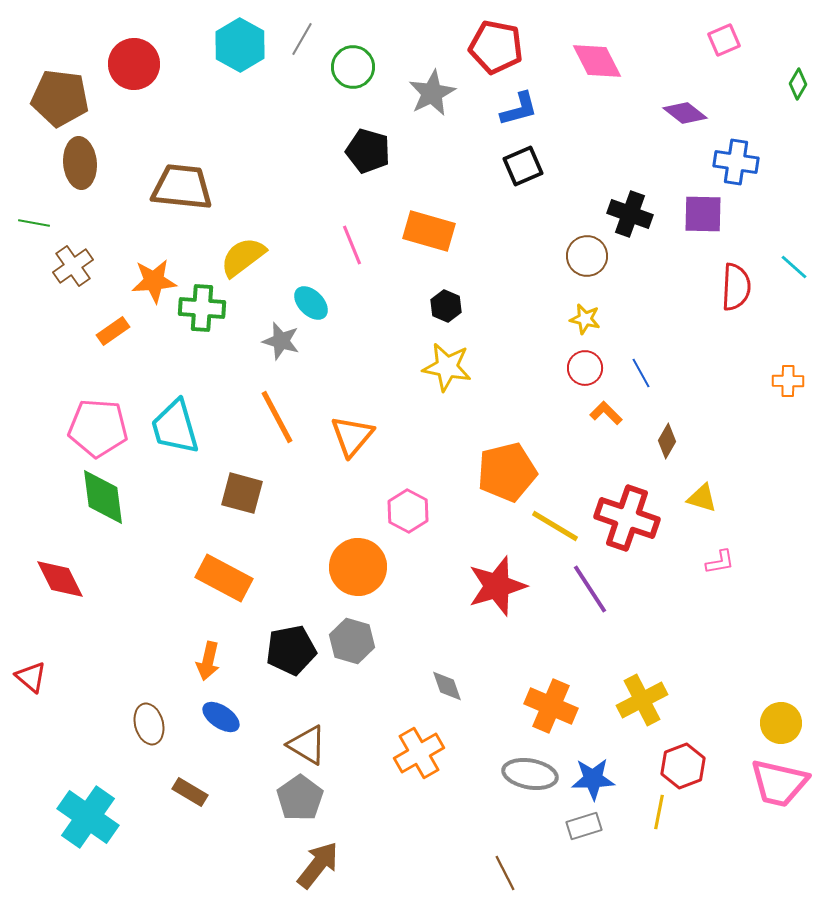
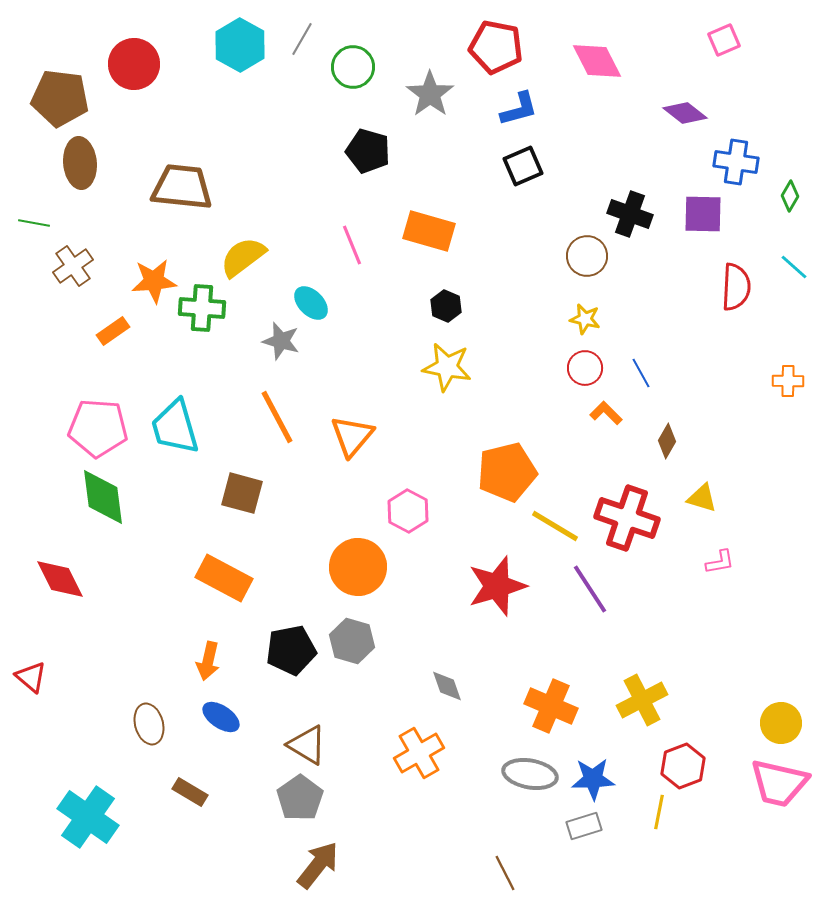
green diamond at (798, 84): moved 8 px left, 112 px down
gray star at (432, 93): moved 2 px left, 1 px down; rotated 9 degrees counterclockwise
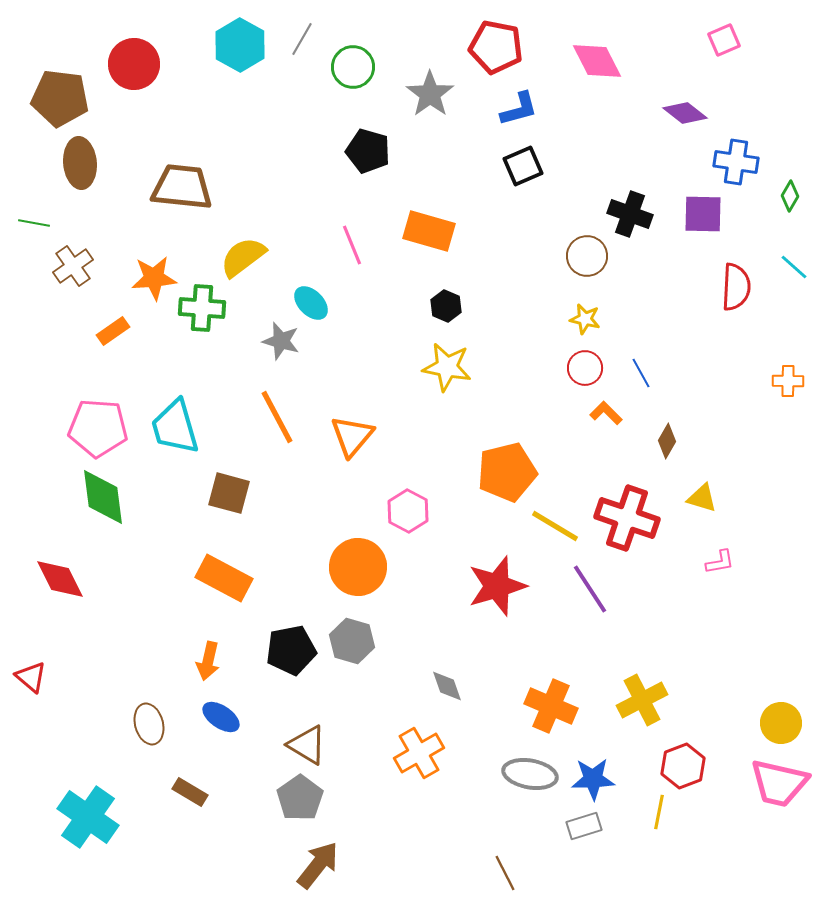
orange star at (154, 281): moved 3 px up
brown square at (242, 493): moved 13 px left
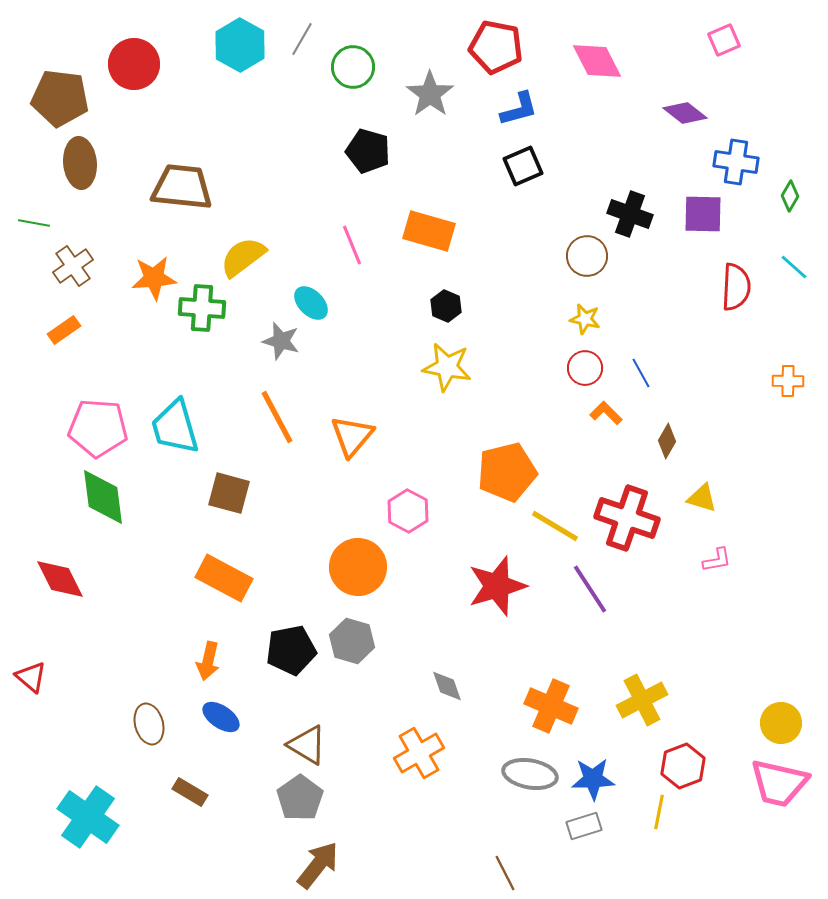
orange rectangle at (113, 331): moved 49 px left, 1 px up
pink L-shape at (720, 562): moved 3 px left, 2 px up
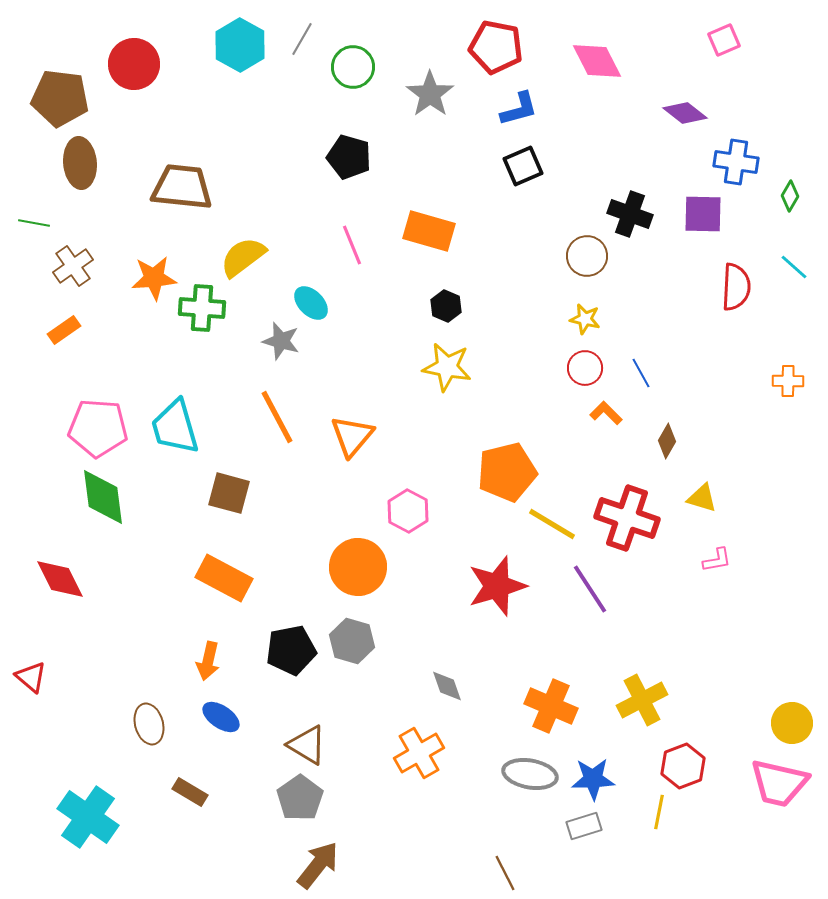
black pentagon at (368, 151): moved 19 px left, 6 px down
yellow line at (555, 526): moved 3 px left, 2 px up
yellow circle at (781, 723): moved 11 px right
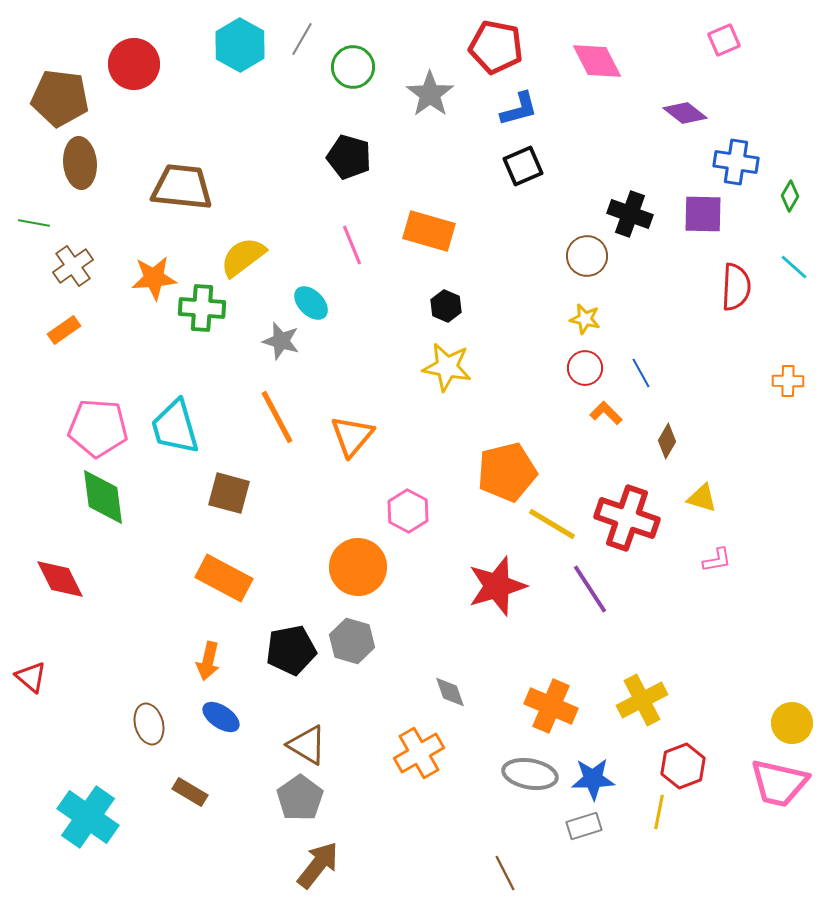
gray diamond at (447, 686): moved 3 px right, 6 px down
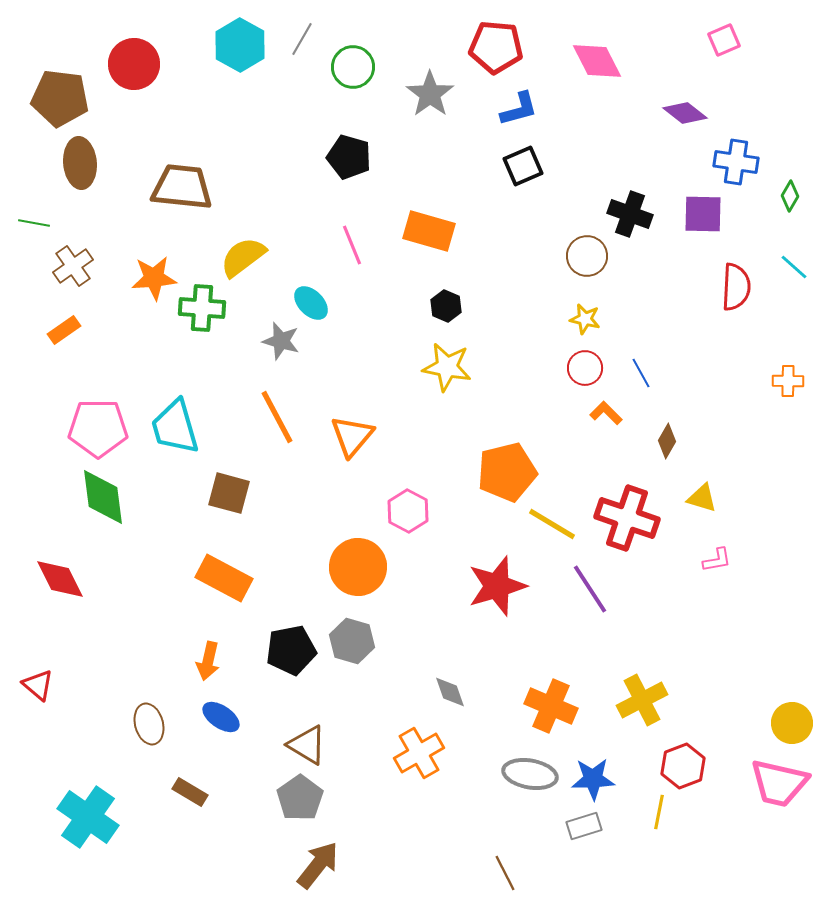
red pentagon at (496, 47): rotated 6 degrees counterclockwise
pink pentagon at (98, 428): rotated 4 degrees counterclockwise
red triangle at (31, 677): moved 7 px right, 8 px down
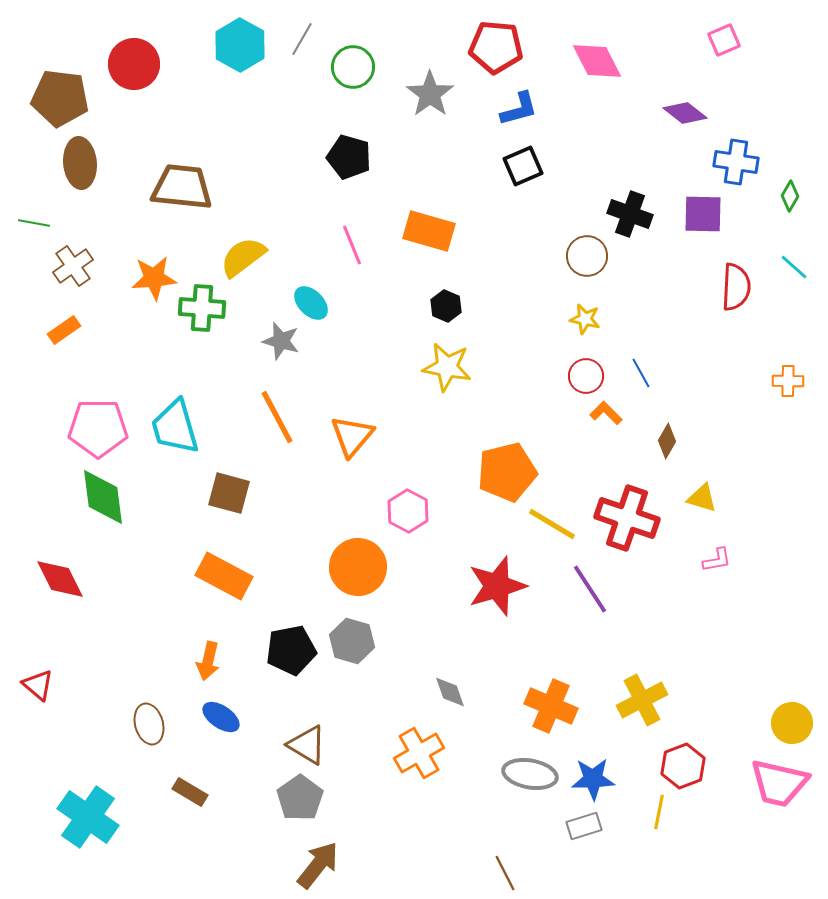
red circle at (585, 368): moved 1 px right, 8 px down
orange rectangle at (224, 578): moved 2 px up
